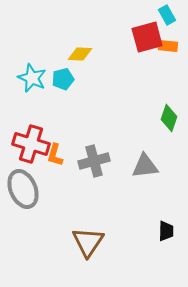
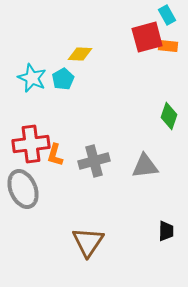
cyan pentagon: rotated 15 degrees counterclockwise
green diamond: moved 2 px up
red cross: rotated 24 degrees counterclockwise
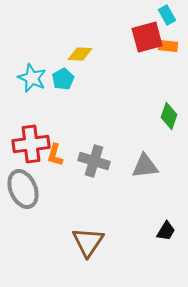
gray cross: rotated 32 degrees clockwise
black trapezoid: rotated 30 degrees clockwise
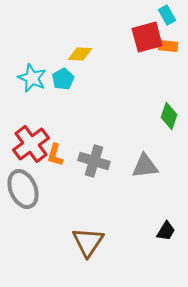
red cross: rotated 30 degrees counterclockwise
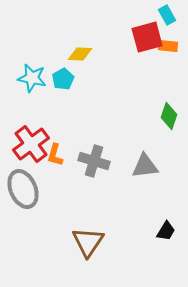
cyan star: rotated 12 degrees counterclockwise
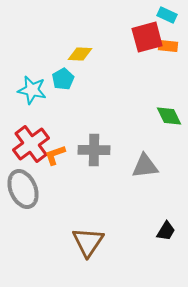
cyan rectangle: rotated 36 degrees counterclockwise
cyan star: moved 12 px down
green diamond: rotated 44 degrees counterclockwise
orange L-shape: rotated 55 degrees clockwise
gray cross: moved 11 px up; rotated 16 degrees counterclockwise
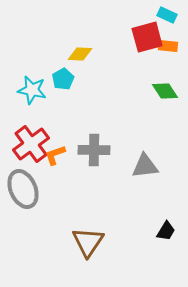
green diamond: moved 4 px left, 25 px up; rotated 8 degrees counterclockwise
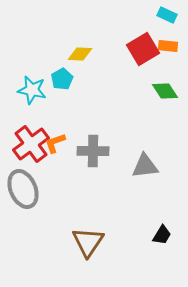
red square: moved 4 px left, 12 px down; rotated 16 degrees counterclockwise
cyan pentagon: moved 1 px left
gray cross: moved 1 px left, 1 px down
orange L-shape: moved 12 px up
black trapezoid: moved 4 px left, 4 px down
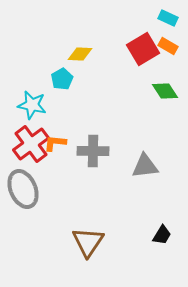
cyan rectangle: moved 1 px right, 3 px down
orange rectangle: rotated 24 degrees clockwise
cyan star: moved 15 px down
orange L-shape: rotated 25 degrees clockwise
